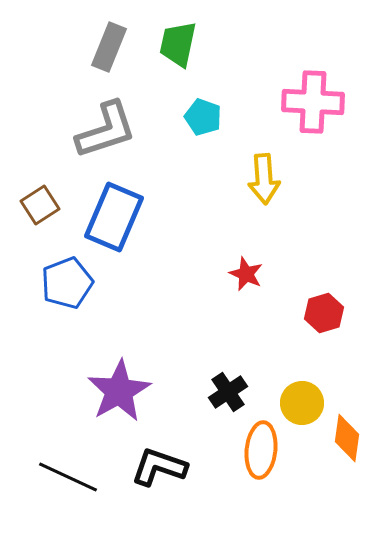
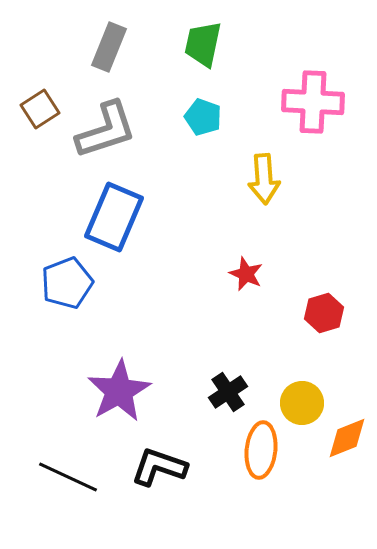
green trapezoid: moved 25 px right
brown square: moved 96 px up
orange diamond: rotated 60 degrees clockwise
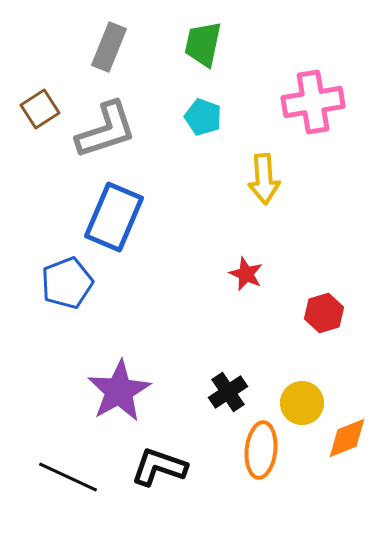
pink cross: rotated 12 degrees counterclockwise
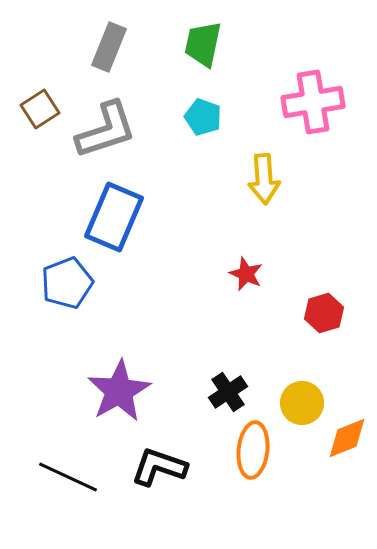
orange ellipse: moved 8 px left
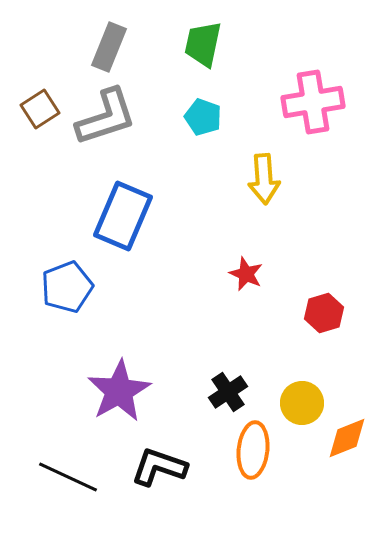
gray L-shape: moved 13 px up
blue rectangle: moved 9 px right, 1 px up
blue pentagon: moved 4 px down
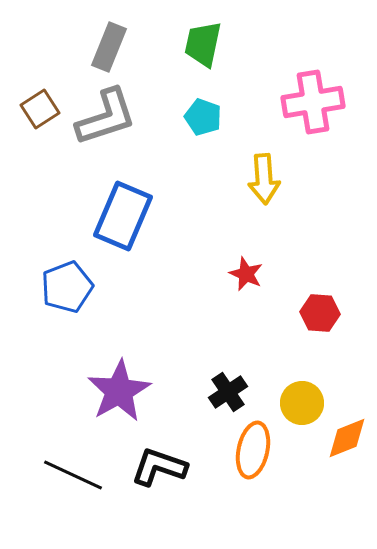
red hexagon: moved 4 px left; rotated 21 degrees clockwise
orange ellipse: rotated 6 degrees clockwise
black line: moved 5 px right, 2 px up
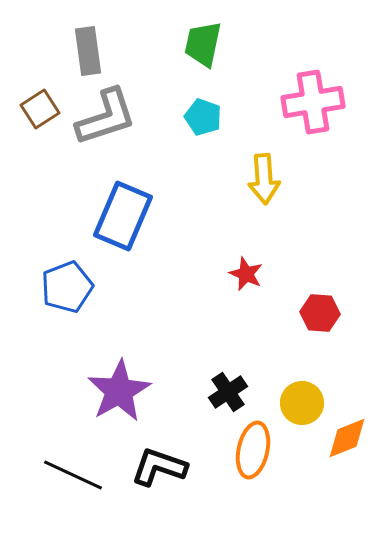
gray rectangle: moved 21 px left, 4 px down; rotated 30 degrees counterclockwise
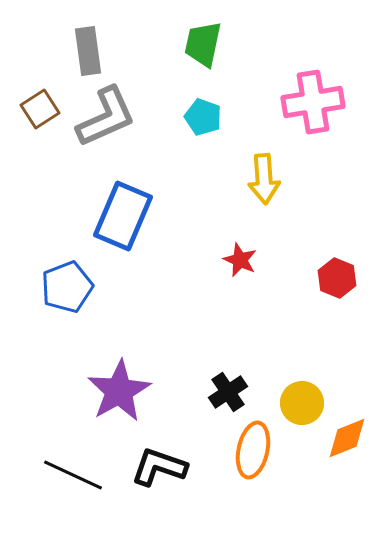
gray L-shape: rotated 6 degrees counterclockwise
red star: moved 6 px left, 14 px up
red hexagon: moved 17 px right, 35 px up; rotated 18 degrees clockwise
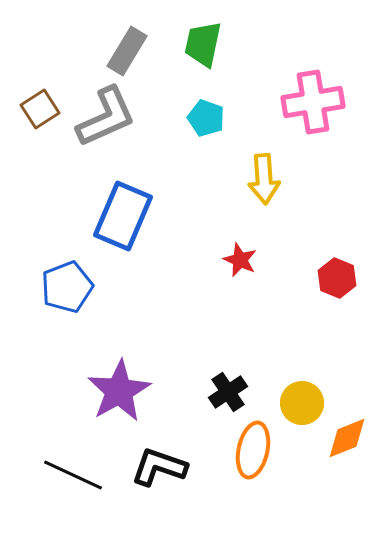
gray rectangle: moved 39 px right; rotated 39 degrees clockwise
cyan pentagon: moved 3 px right, 1 px down
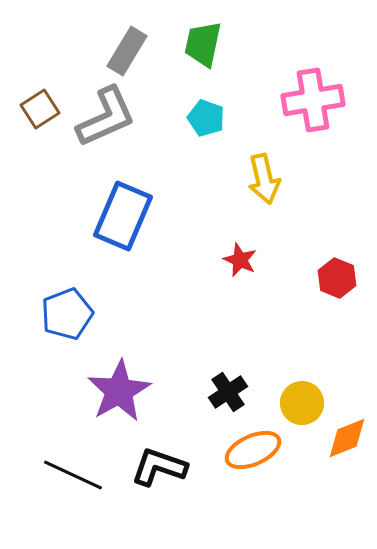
pink cross: moved 2 px up
yellow arrow: rotated 9 degrees counterclockwise
blue pentagon: moved 27 px down
orange ellipse: rotated 54 degrees clockwise
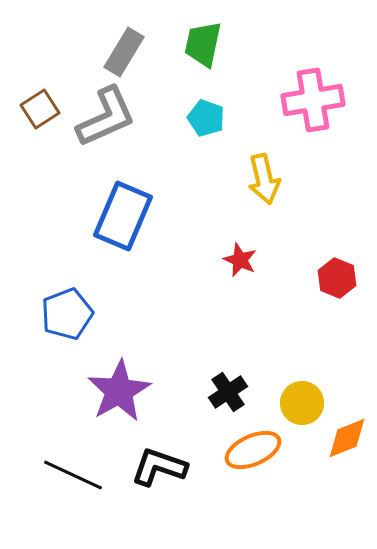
gray rectangle: moved 3 px left, 1 px down
